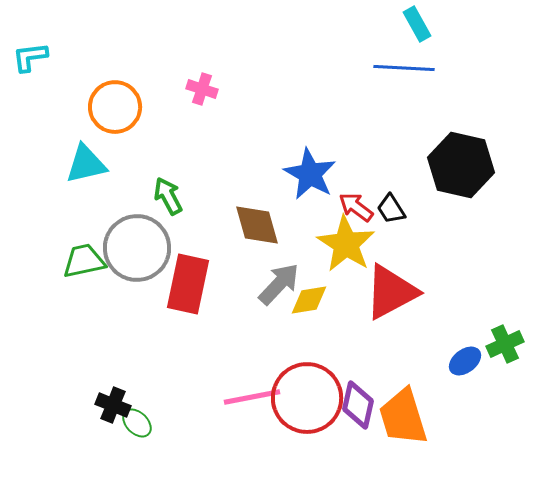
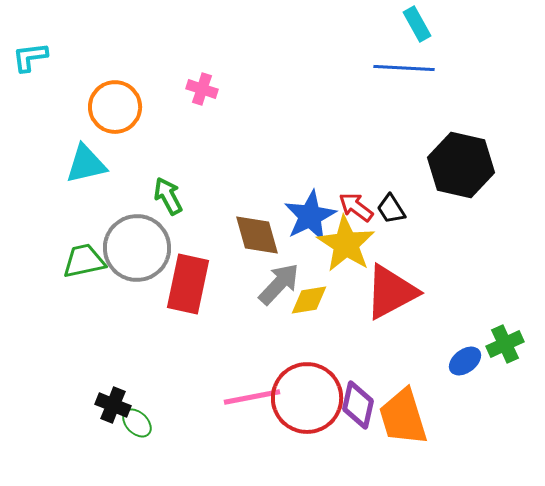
blue star: moved 42 px down; rotated 16 degrees clockwise
brown diamond: moved 10 px down
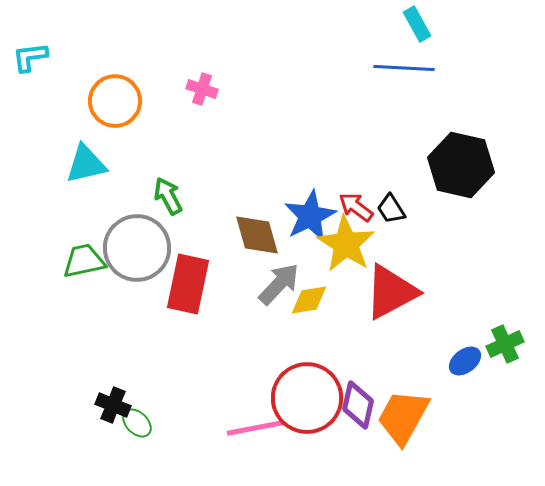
orange circle: moved 6 px up
pink line: moved 3 px right, 31 px down
orange trapezoid: rotated 46 degrees clockwise
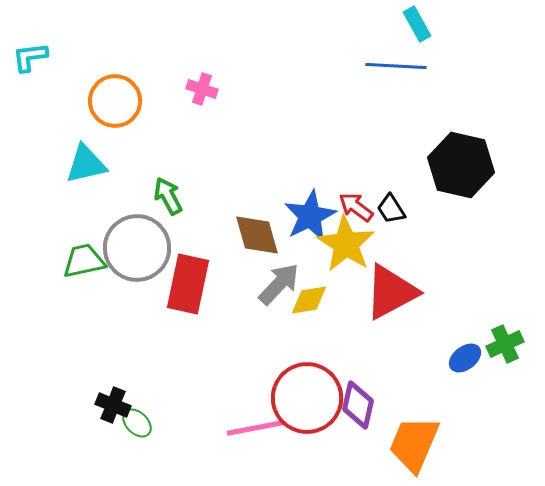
blue line: moved 8 px left, 2 px up
blue ellipse: moved 3 px up
orange trapezoid: moved 11 px right, 27 px down; rotated 6 degrees counterclockwise
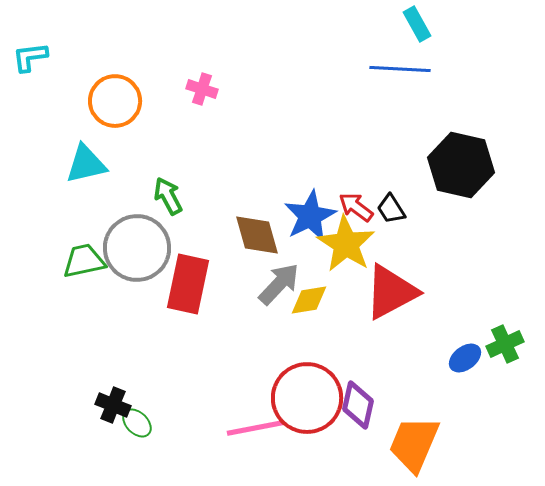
blue line: moved 4 px right, 3 px down
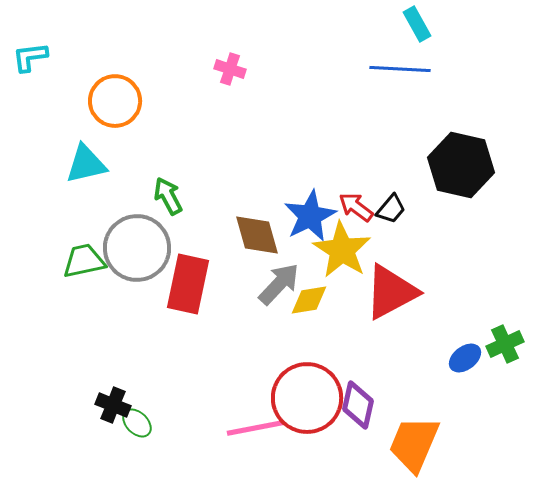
pink cross: moved 28 px right, 20 px up
black trapezoid: rotated 108 degrees counterclockwise
yellow star: moved 4 px left, 6 px down
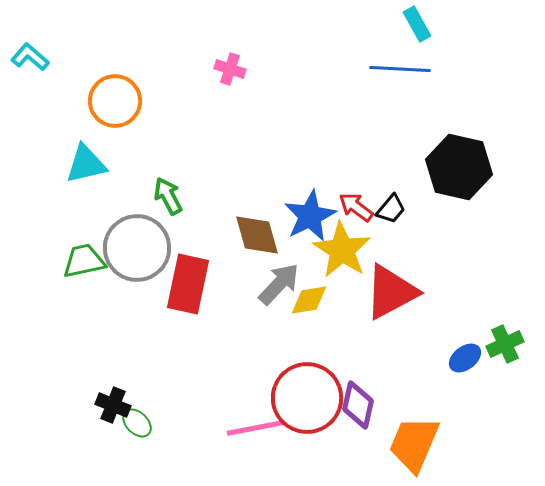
cyan L-shape: rotated 48 degrees clockwise
black hexagon: moved 2 px left, 2 px down
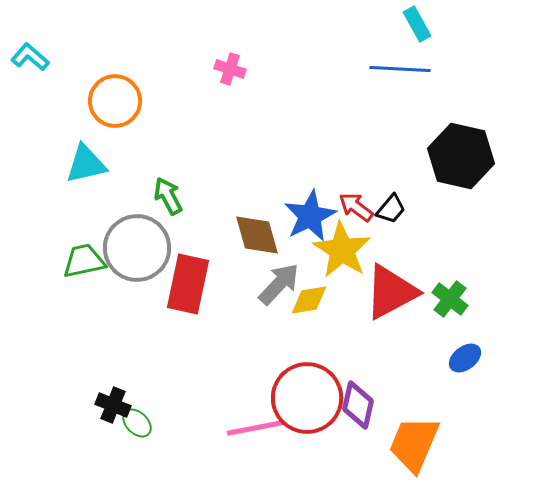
black hexagon: moved 2 px right, 11 px up
green cross: moved 55 px left, 45 px up; rotated 27 degrees counterclockwise
